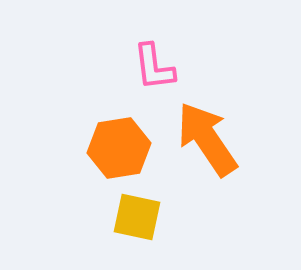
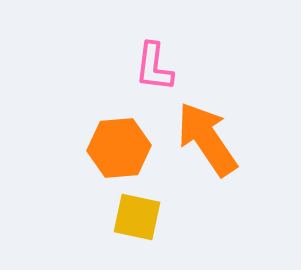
pink L-shape: rotated 14 degrees clockwise
orange hexagon: rotated 4 degrees clockwise
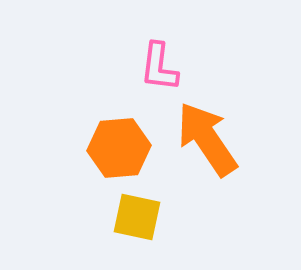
pink L-shape: moved 5 px right
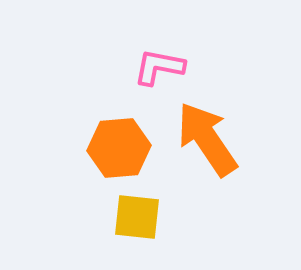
pink L-shape: rotated 94 degrees clockwise
yellow square: rotated 6 degrees counterclockwise
